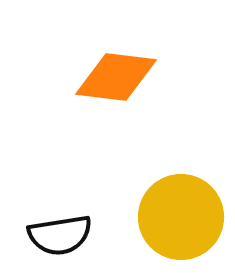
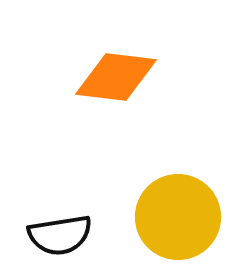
yellow circle: moved 3 px left
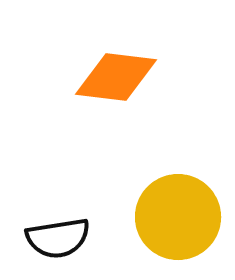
black semicircle: moved 2 px left, 3 px down
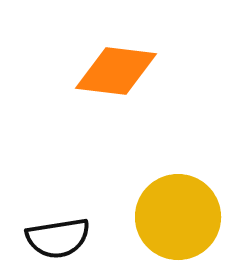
orange diamond: moved 6 px up
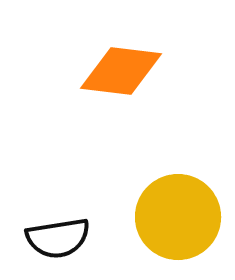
orange diamond: moved 5 px right
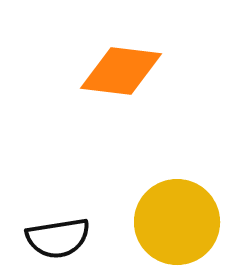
yellow circle: moved 1 px left, 5 px down
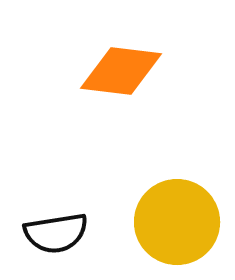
black semicircle: moved 2 px left, 5 px up
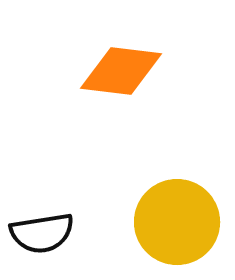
black semicircle: moved 14 px left
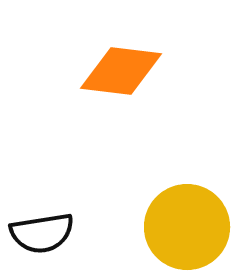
yellow circle: moved 10 px right, 5 px down
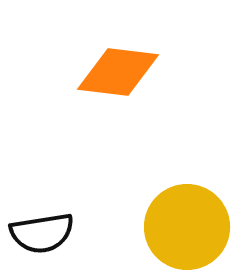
orange diamond: moved 3 px left, 1 px down
